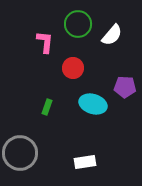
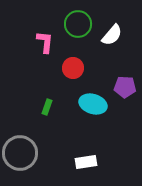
white rectangle: moved 1 px right
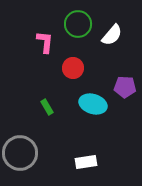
green rectangle: rotated 49 degrees counterclockwise
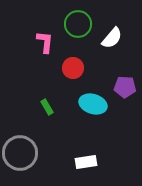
white semicircle: moved 3 px down
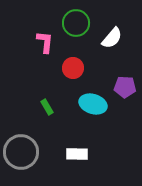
green circle: moved 2 px left, 1 px up
gray circle: moved 1 px right, 1 px up
white rectangle: moved 9 px left, 8 px up; rotated 10 degrees clockwise
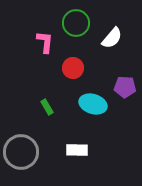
white rectangle: moved 4 px up
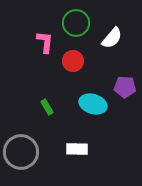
red circle: moved 7 px up
white rectangle: moved 1 px up
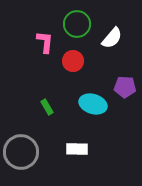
green circle: moved 1 px right, 1 px down
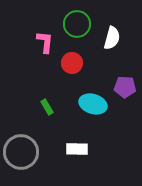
white semicircle: rotated 25 degrees counterclockwise
red circle: moved 1 px left, 2 px down
